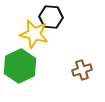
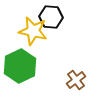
yellow star: moved 1 px left, 3 px up
brown cross: moved 6 px left, 10 px down; rotated 18 degrees counterclockwise
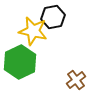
black hexagon: moved 2 px right; rotated 15 degrees counterclockwise
green hexagon: moved 4 px up
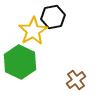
yellow star: rotated 28 degrees clockwise
green hexagon: rotated 8 degrees counterclockwise
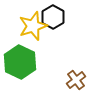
black hexagon: rotated 20 degrees counterclockwise
yellow star: moved 5 px up; rotated 12 degrees clockwise
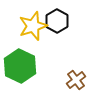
black hexagon: moved 4 px right, 4 px down
green hexagon: moved 4 px down
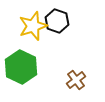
black hexagon: rotated 10 degrees counterclockwise
green hexagon: moved 1 px right, 1 px down
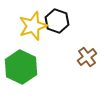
brown cross: moved 11 px right, 23 px up
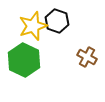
brown cross: rotated 24 degrees counterclockwise
green hexagon: moved 3 px right, 7 px up
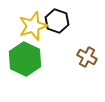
green hexagon: moved 1 px right, 1 px up
